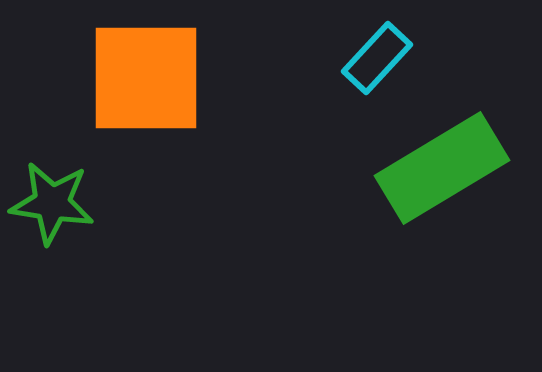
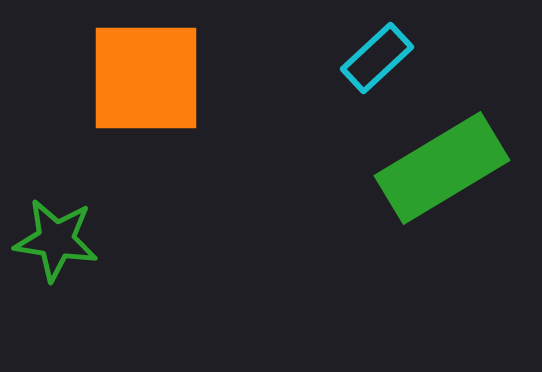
cyan rectangle: rotated 4 degrees clockwise
green star: moved 4 px right, 37 px down
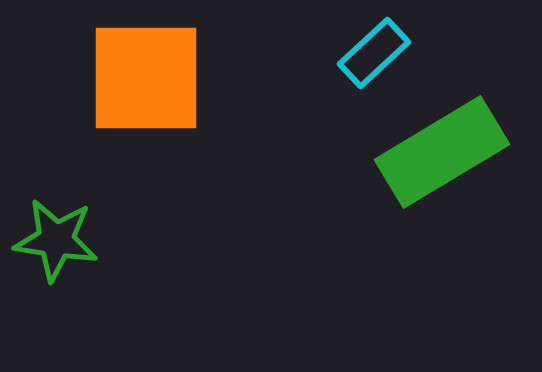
cyan rectangle: moved 3 px left, 5 px up
green rectangle: moved 16 px up
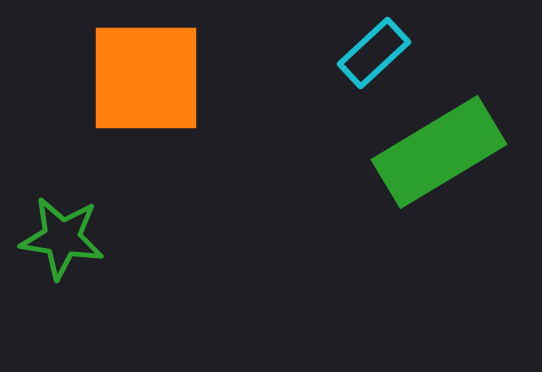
green rectangle: moved 3 px left
green star: moved 6 px right, 2 px up
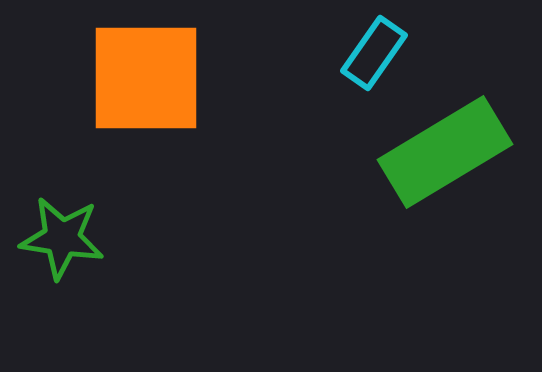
cyan rectangle: rotated 12 degrees counterclockwise
green rectangle: moved 6 px right
